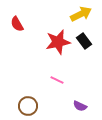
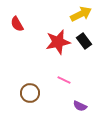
pink line: moved 7 px right
brown circle: moved 2 px right, 13 px up
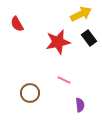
black rectangle: moved 5 px right, 3 px up
purple semicircle: moved 1 px up; rotated 120 degrees counterclockwise
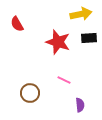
yellow arrow: rotated 15 degrees clockwise
black rectangle: rotated 56 degrees counterclockwise
red star: rotated 30 degrees clockwise
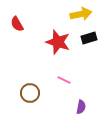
black rectangle: rotated 14 degrees counterclockwise
purple semicircle: moved 1 px right, 2 px down; rotated 16 degrees clockwise
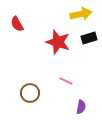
pink line: moved 2 px right, 1 px down
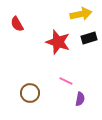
purple semicircle: moved 1 px left, 8 px up
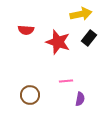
red semicircle: moved 9 px right, 6 px down; rotated 56 degrees counterclockwise
black rectangle: rotated 35 degrees counterclockwise
pink line: rotated 32 degrees counterclockwise
brown circle: moved 2 px down
